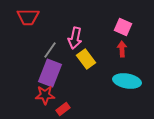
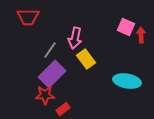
pink square: moved 3 px right
red arrow: moved 19 px right, 14 px up
purple rectangle: moved 2 px right, 1 px down; rotated 24 degrees clockwise
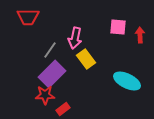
pink square: moved 8 px left; rotated 18 degrees counterclockwise
red arrow: moved 1 px left
cyan ellipse: rotated 16 degrees clockwise
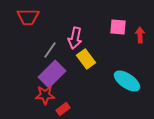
cyan ellipse: rotated 8 degrees clockwise
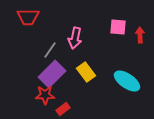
yellow rectangle: moved 13 px down
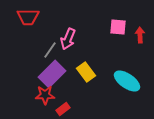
pink arrow: moved 7 px left, 1 px down; rotated 10 degrees clockwise
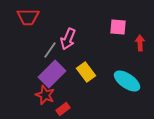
red arrow: moved 8 px down
red star: rotated 24 degrees clockwise
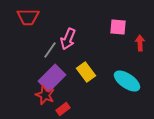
purple rectangle: moved 4 px down
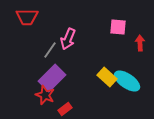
red trapezoid: moved 1 px left
yellow rectangle: moved 21 px right, 5 px down; rotated 12 degrees counterclockwise
red rectangle: moved 2 px right
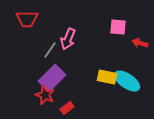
red trapezoid: moved 2 px down
red arrow: rotated 70 degrees counterclockwise
yellow rectangle: rotated 30 degrees counterclockwise
red rectangle: moved 2 px right, 1 px up
